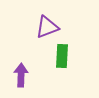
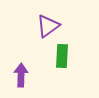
purple triangle: moved 1 px right, 1 px up; rotated 15 degrees counterclockwise
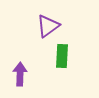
purple arrow: moved 1 px left, 1 px up
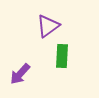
purple arrow: rotated 140 degrees counterclockwise
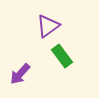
green rectangle: rotated 40 degrees counterclockwise
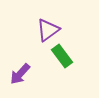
purple triangle: moved 4 px down
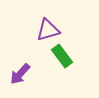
purple triangle: rotated 20 degrees clockwise
